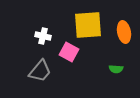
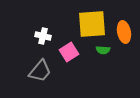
yellow square: moved 4 px right, 1 px up
pink square: rotated 30 degrees clockwise
green semicircle: moved 13 px left, 19 px up
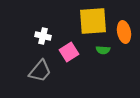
yellow square: moved 1 px right, 3 px up
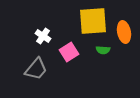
white cross: rotated 21 degrees clockwise
gray trapezoid: moved 4 px left, 2 px up
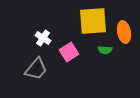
white cross: moved 2 px down
green semicircle: moved 2 px right
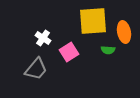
green semicircle: moved 3 px right
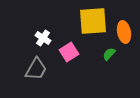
green semicircle: moved 1 px right, 4 px down; rotated 128 degrees clockwise
gray trapezoid: rotated 10 degrees counterclockwise
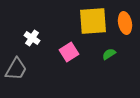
orange ellipse: moved 1 px right, 9 px up
white cross: moved 11 px left
green semicircle: rotated 16 degrees clockwise
gray trapezoid: moved 20 px left
